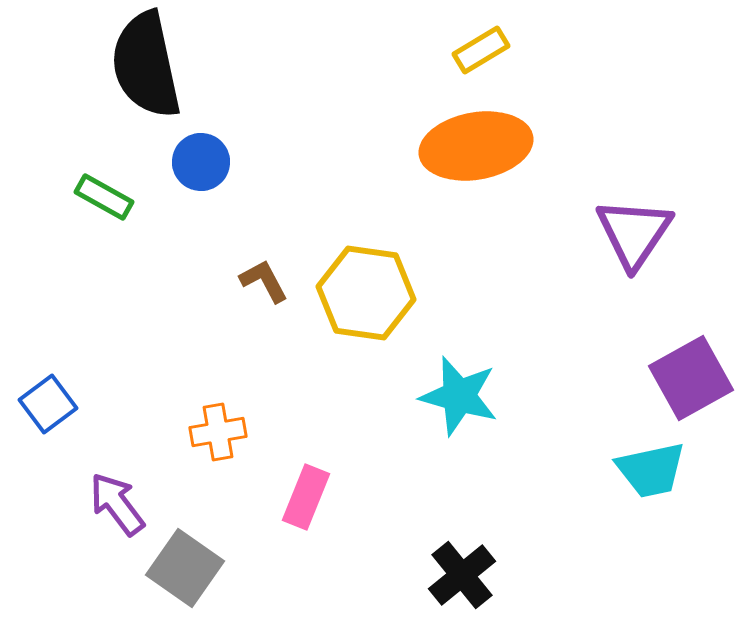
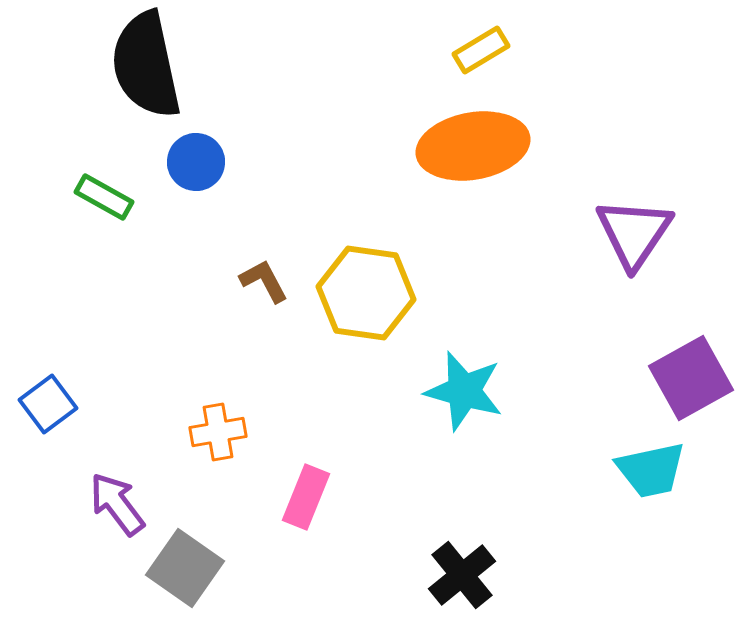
orange ellipse: moved 3 px left
blue circle: moved 5 px left
cyan star: moved 5 px right, 5 px up
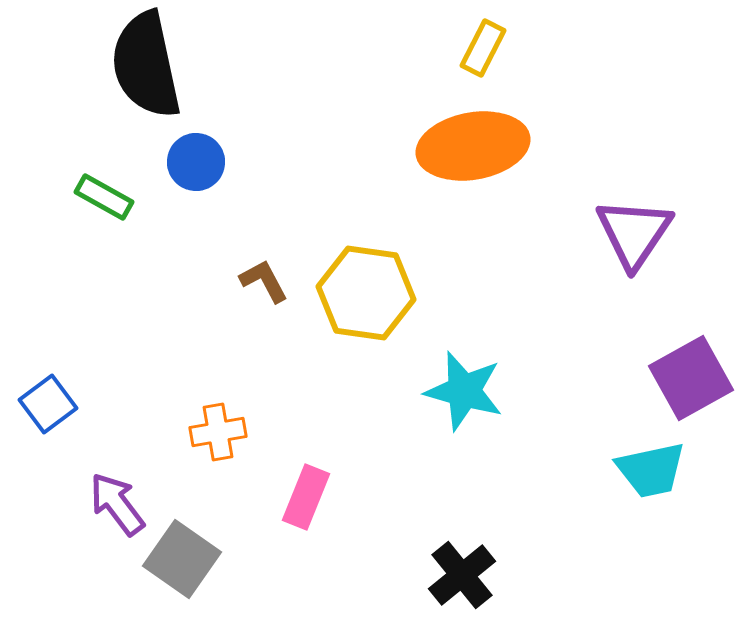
yellow rectangle: moved 2 px right, 2 px up; rotated 32 degrees counterclockwise
gray square: moved 3 px left, 9 px up
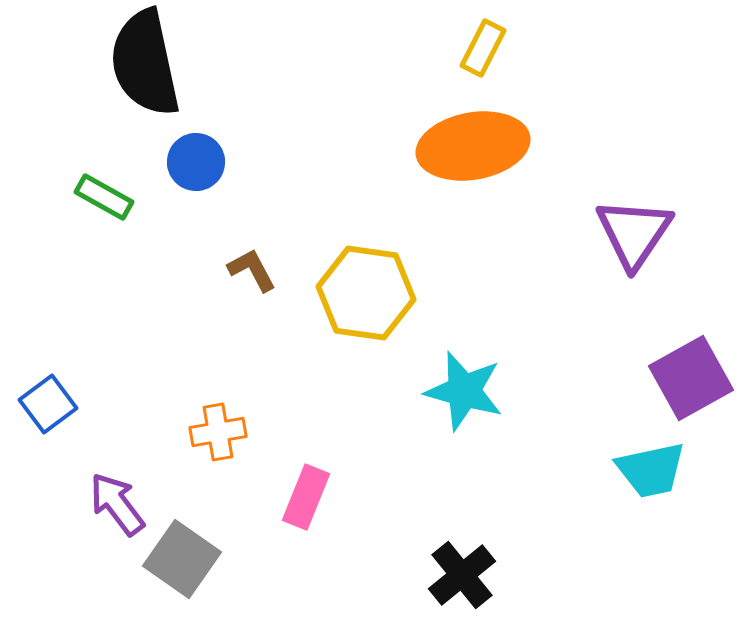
black semicircle: moved 1 px left, 2 px up
brown L-shape: moved 12 px left, 11 px up
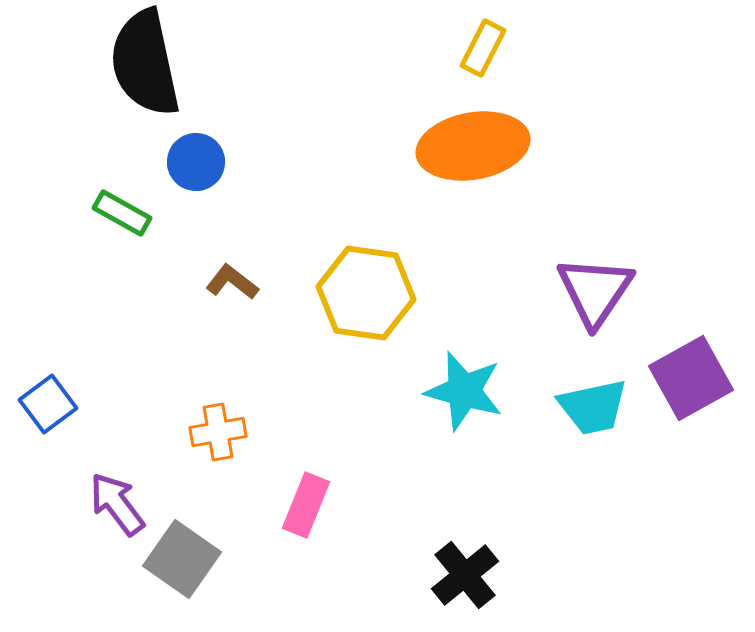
green rectangle: moved 18 px right, 16 px down
purple triangle: moved 39 px left, 58 px down
brown L-shape: moved 20 px left, 12 px down; rotated 24 degrees counterclockwise
cyan trapezoid: moved 58 px left, 63 px up
pink rectangle: moved 8 px down
black cross: moved 3 px right
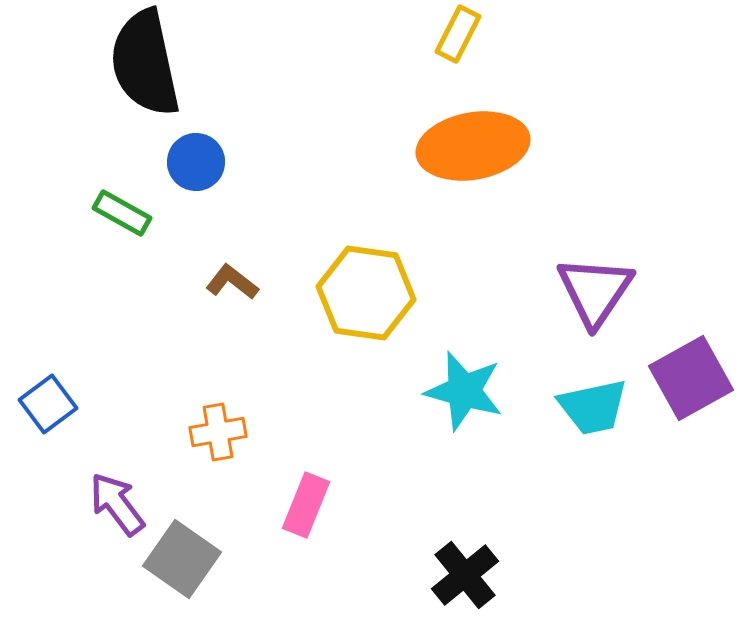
yellow rectangle: moved 25 px left, 14 px up
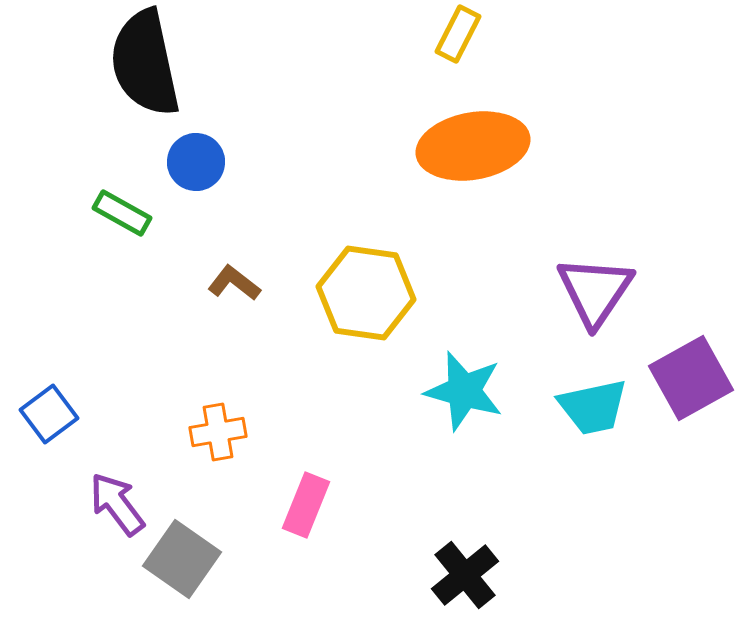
brown L-shape: moved 2 px right, 1 px down
blue square: moved 1 px right, 10 px down
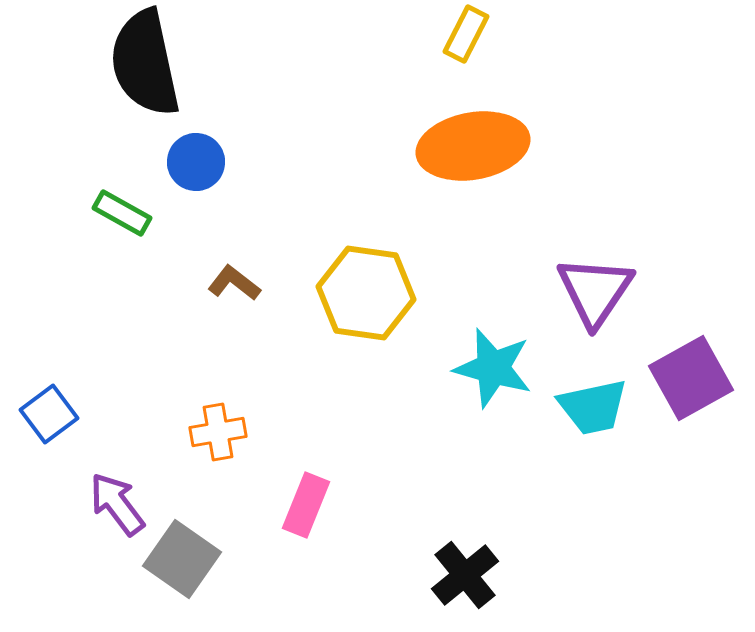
yellow rectangle: moved 8 px right
cyan star: moved 29 px right, 23 px up
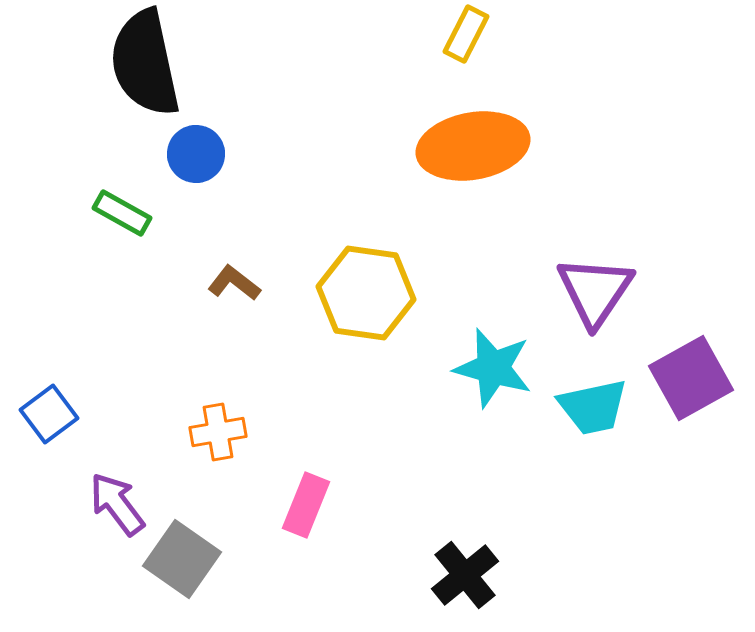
blue circle: moved 8 px up
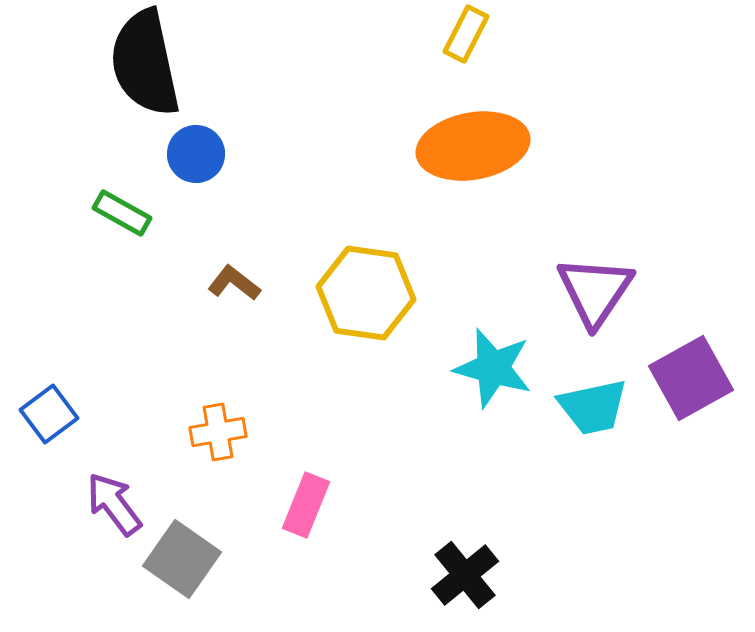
purple arrow: moved 3 px left
